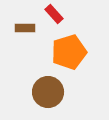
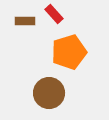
brown rectangle: moved 7 px up
brown circle: moved 1 px right, 1 px down
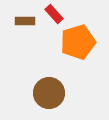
orange pentagon: moved 9 px right, 10 px up
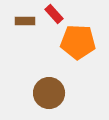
orange pentagon: rotated 20 degrees clockwise
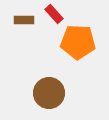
brown rectangle: moved 1 px left, 1 px up
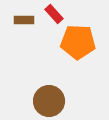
brown circle: moved 8 px down
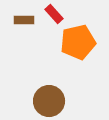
orange pentagon: rotated 16 degrees counterclockwise
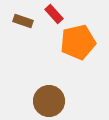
brown rectangle: moved 1 px left, 1 px down; rotated 18 degrees clockwise
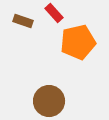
red rectangle: moved 1 px up
